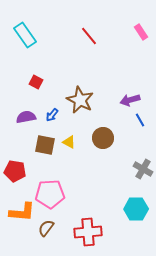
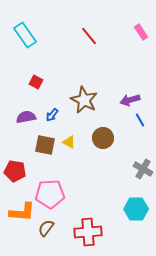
brown star: moved 4 px right
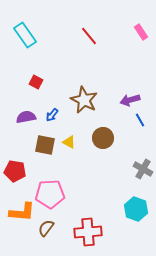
cyan hexagon: rotated 20 degrees clockwise
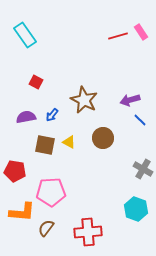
red line: moved 29 px right; rotated 66 degrees counterclockwise
blue line: rotated 16 degrees counterclockwise
pink pentagon: moved 1 px right, 2 px up
